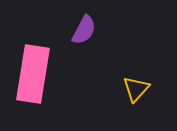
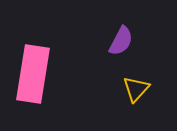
purple semicircle: moved 37 px right, 11 px down
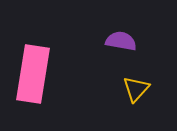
purple semicircle: rotated 108 degrees counterclockwise
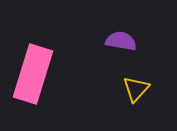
pink rectangle: rotated 8 degrees clockwise
